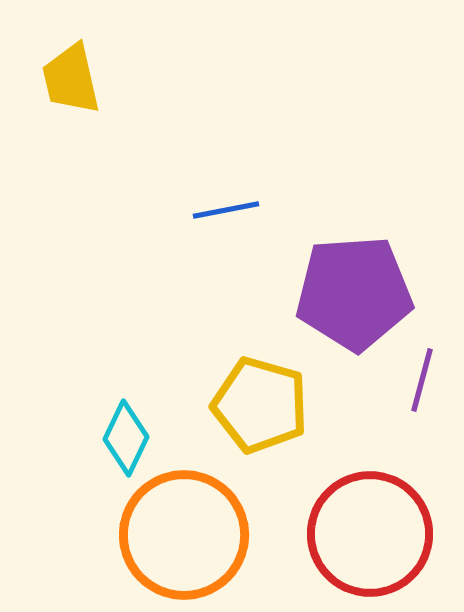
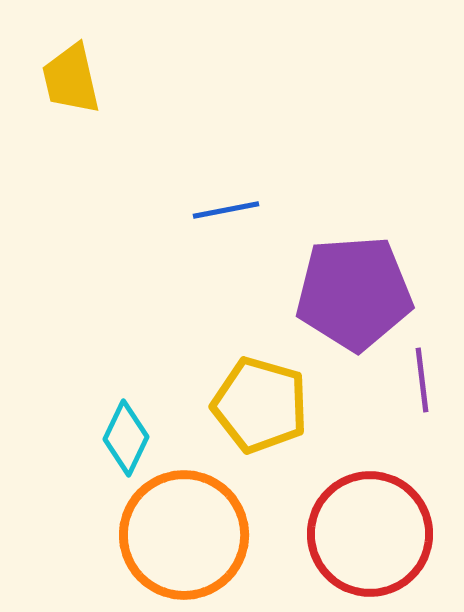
purple line: rotated 22 degrees counterclockwise
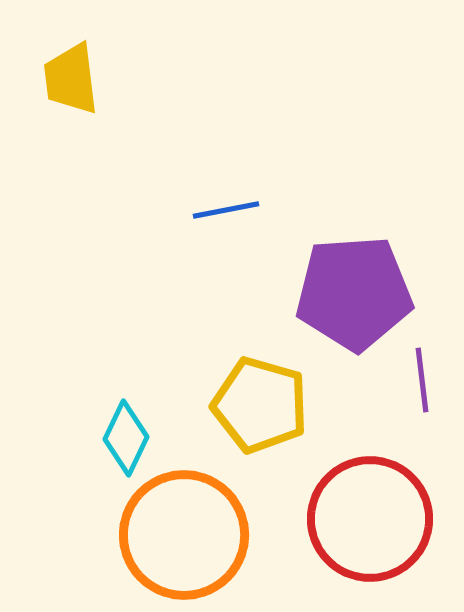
yellow trapezoid: rotated 6 degrees clockwise
red circle: moved 15 px up
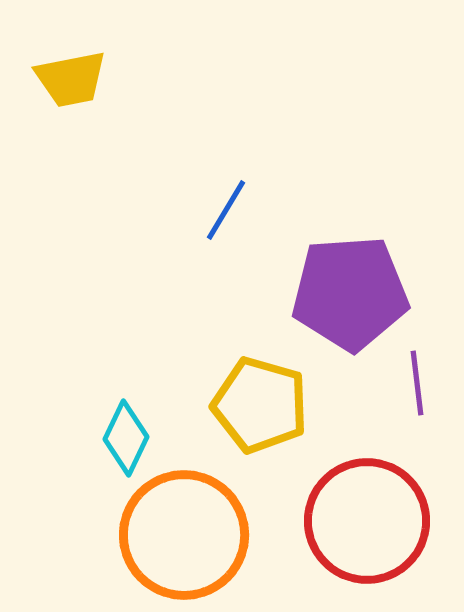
yellow trapezoid: rotated 94 degrees counterclockwise
blue line: rotated 48 degrees counterclockwise
purple pentagon: moved 4 px left
purple line: moved 5 px left, 3 px down
red circle: moved 3 px left, 2 px down
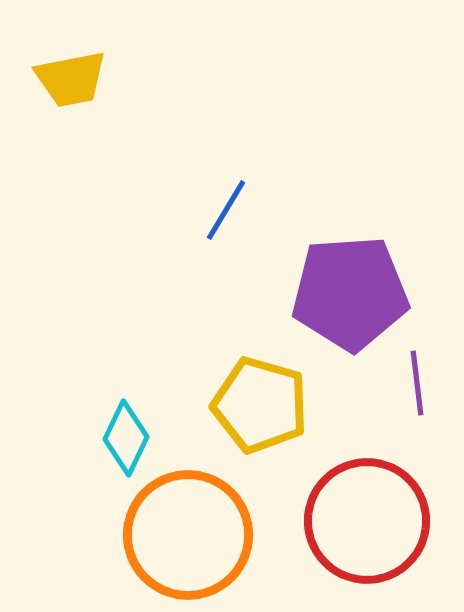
orange circle: moved 4 px right
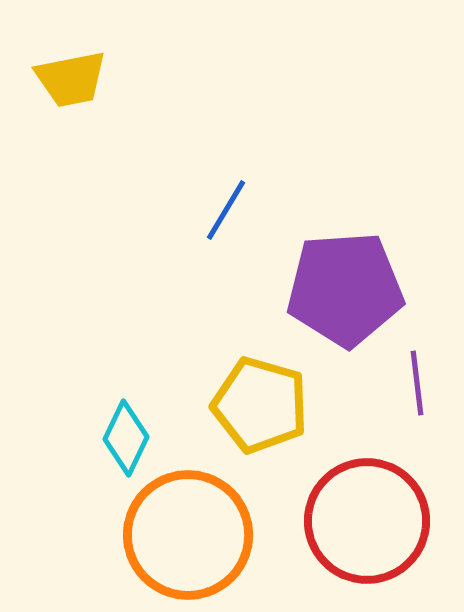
purple pentagon: moved 5 px left, 4 px up
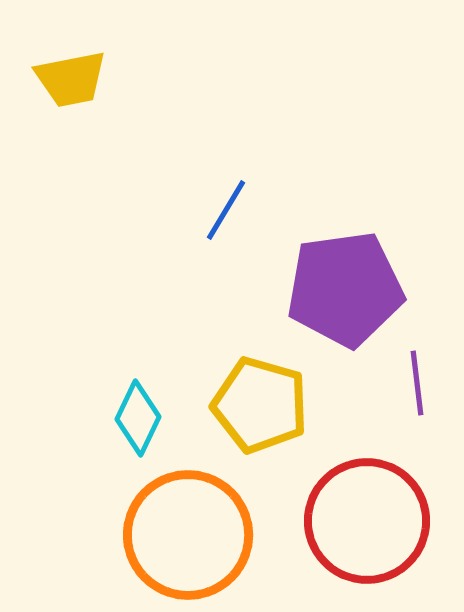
purple pentagon: rotated 4 degrees counterclockwise
cyan diamond: moved 12 px right, 20 px up
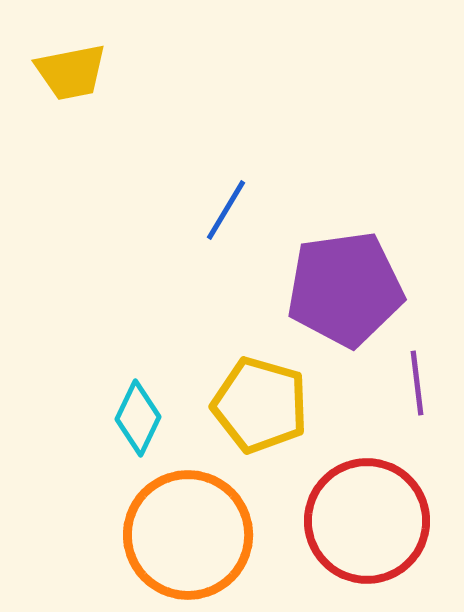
yellow trapezoid: moved 7 px up
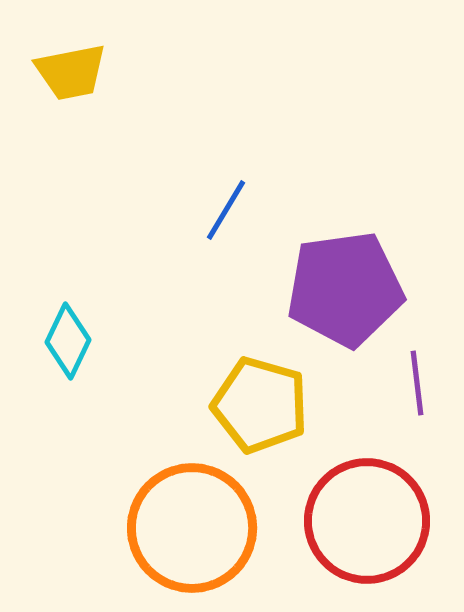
cyan diamond: moved 70 px left, 77 px up
orange circle: moved 4 px right, 7 px up
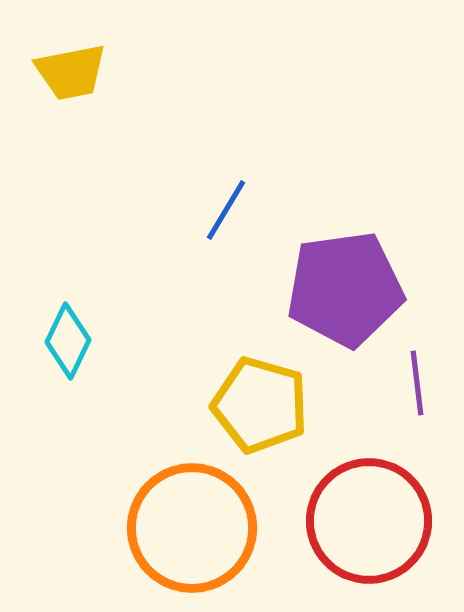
red circle: moved 2 px right
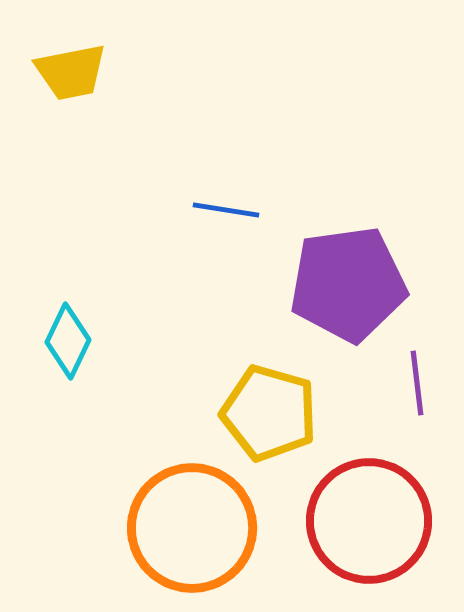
blue line: rotated 68 degrees clockwise
purple pentagon: moved 3 px right, 5 px up
yellow pentagon: moved 9 px right, 8 px down
